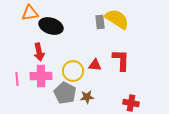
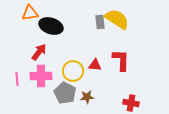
red arrow: rotated 132 degrees counterclockwise
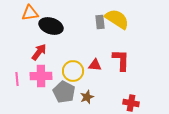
gray pentagon: moved 1 px left, 1 px up
brown star: rotated 16 degrees counterclockwise
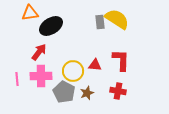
black ellipse: rotated 50 degrees counterclockwise
brown star: moved 4 px up
red cross: moved 13 px left, 12 px up
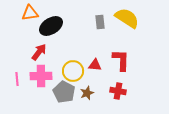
yellow semicircle: moved 10 px right, 1 px up
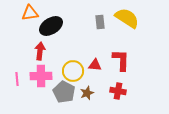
red arrow: moved 1 px right, 1 px up; rotated 30 degrees counterclockwise
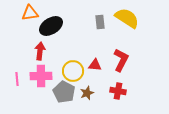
red L-shape: rotated 25 degrees clockwise
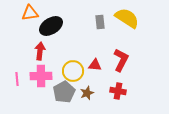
gray pentagon: rotated 15 degrees clockwise
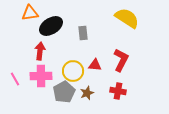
gray rectangle: moved 17 px left, 11 px down
pink line: moved 2 px left; rotated 24 degrees counterclockwise
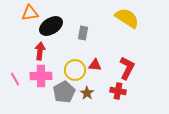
gray rectangle: rotated 16 degrees clockwise
red L-shape: moved 6 px right, 8 px down
yellow circle: moved 2 px right, 1 px up
brown star: rotated 16 degrees counterclockwise
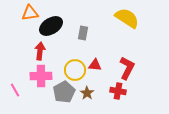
pink line: moved 11 px down
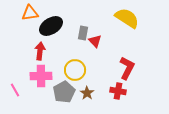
red triangle: moved 24 px up; rotated 40 degrees clockwise
